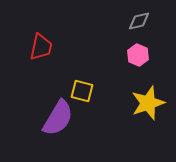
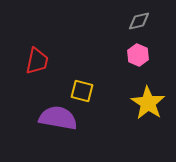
red trapezoid: moved 4 px left, 14 px down
yellow star: rotated 20 degrees counterclockwise
purple semicircle: rotated 111 degrees counterclockwise
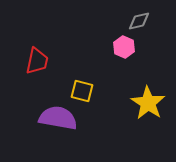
pink hexagon: moved 14 px left, 8 px up
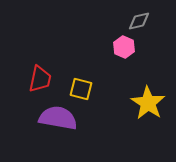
red trapezoid: moved 3 px right, 18 px down
yellow square: moved 1 px left, 2 px up
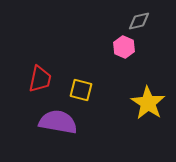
yellow square: moved 1 px down
purple semicircle: moved 4 px down
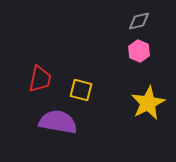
pink hexagon: moved 15 px right, 4 px down
yellow star: rotated 12 degrees clockwise
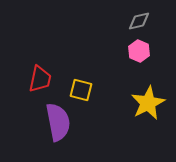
purple semicircle: rotated 69 degrees clockwise
